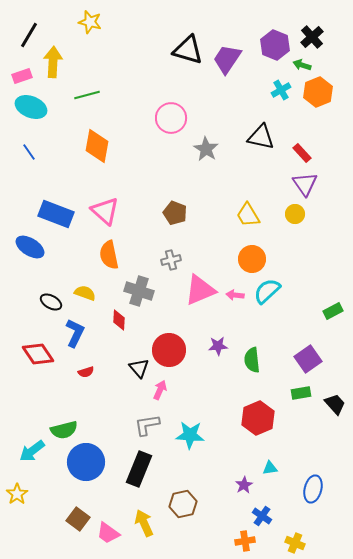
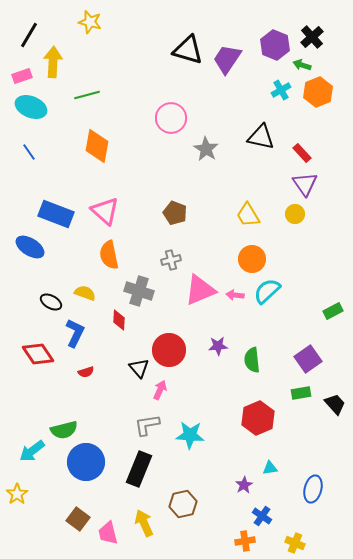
pink trapezoid at (108, 533): rotated 40 degrees clockwise
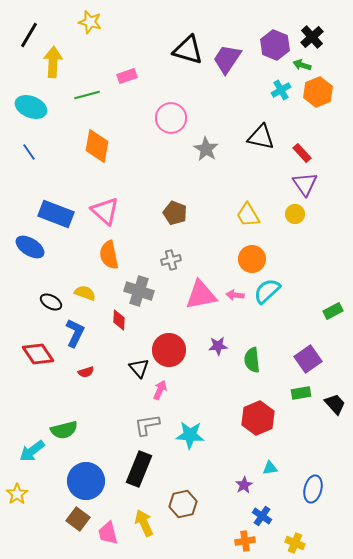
pink rectangle at (22, 76): moved 105 px right
pink triangle at (200, 290): moved 1 px right, 5 px down; rotated 12 degrees clockwise
blue circle at (86, 462): moved 19 px down
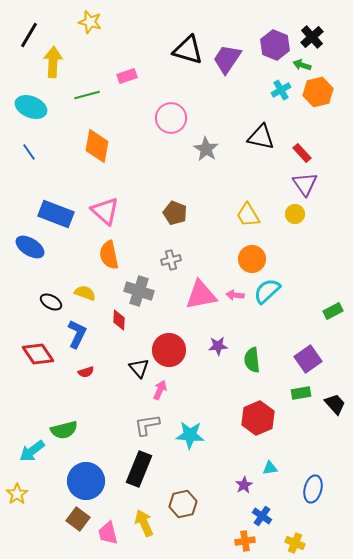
orange hexagon at (318, 92): rotated 8 degrees clockwise
blue L-shape at (75, 333): moved 2 px right, 1 px down
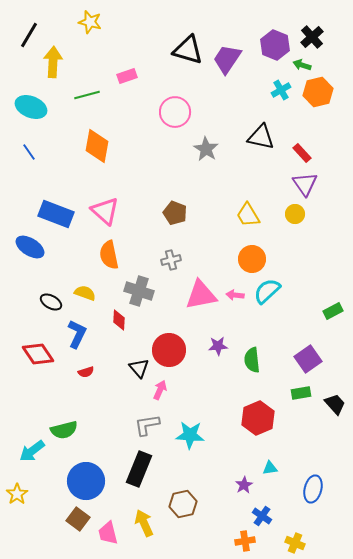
pink circle at (171, 118): moved 4 px right, 6 px up
